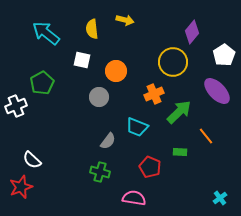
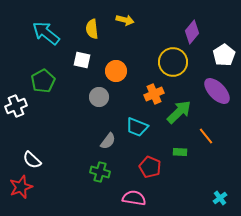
green pentagon: moved 1 px right, 2 px up
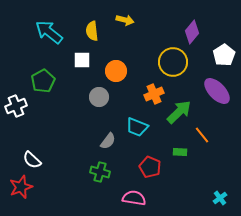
yellow semicircle: moved 2 px down
cyan arrow: moved 3 px right, 1 px up
white square: rotated 12 degrees counterclockwise
orange line: moved 4 px left, 1 px up
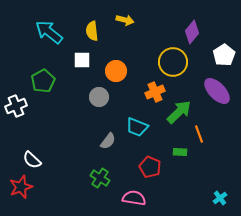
orange cross: moved 1 px right, 2 px up
orange line: moved 3 px left, 1 px up; rotated 18 degrees clockwise
green cross: moved 6 px down; rotated 18 degrees clockwise
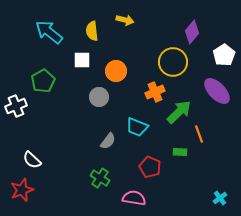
red star: moved 1 px right, 3 px down
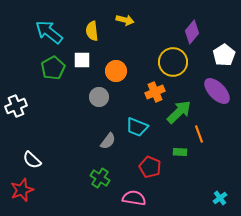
green pentagon: moved 10 px right, 13 px up
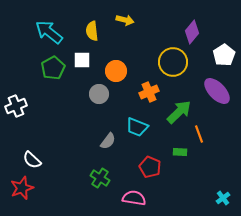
orange cross: moved 6 px left
gray circle: moved 3 px up
red star: moved 2 px up
cyan cross: moved 3 px right
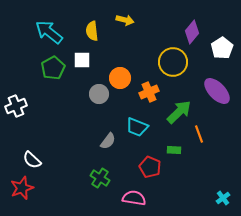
white pentagon: moved 2 px left, 7 px up
orange circle: moved 4 px right, 7 px down
green rectangle: moved 6 px left, 2 px up
